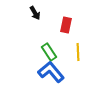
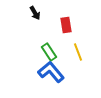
red rectangle: rotated 21 degrees counterclockwise
yellow line: rotated 18 degrees counterclockwise
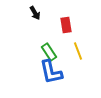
yellow line: moved 1 px up
blue L-shape: rotated 152 degrees counterclockwise
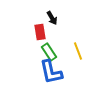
black arrow: moved 17 px right, 5 px down
red rectangle: moved 26 px left, 7 px down
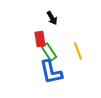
red rectangle: moved 7 px down
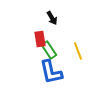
green rectangle: moved 2 px up
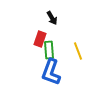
red rectangle: rotated 28 degrees clockwise
green rectangle: rotated 30 degrees clockwise
blue L-shape: rotated 32 degrees clockwise
